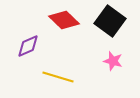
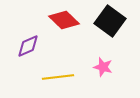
pink star: moved 10 px left, 6 px down
yellow line: rotated 24 degrees counterclockwise
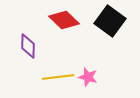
purple diamond: rotated 65 degrees counterclockwise
pink star: moved 15 px left, 10 px down
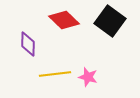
purple diamond: moved 2 px up
yellow line: moved 3 px left, 3 px up
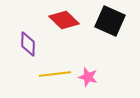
black square: rotated 12 degrees counterclockwise
